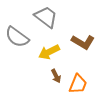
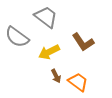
brown L-shape: rotated 25 degrees clockwise
orange trapezoid: moved 2 px up; rotated 75 degrees counterclockwise
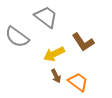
yellow arrow: moved 5 px right, 2 px down
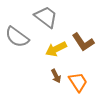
yellow arrow: moved 2 px right, 5 px up
orange trapezoid: rotated 20 degrees clockwise
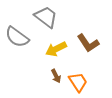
brown L-shape: moved 5 px right, 1 px down
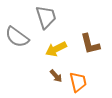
gray trapezoid: rotated 35 degrees clockwise
brown L-shape: moved 2 px right, 1 px down; rotated 20 degrees clockwise
brown arrow: rotated 16 degrees counterclockwise
orange trapezoid: rotated 20 degrees clockwise
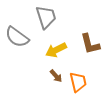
yellow arrow: moved 1 px down
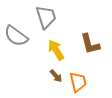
gray semicircle: moved 1 px left, 1 px up
yellow arrow: rotated 85 degrees clockwise
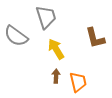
brown L-shape: moved 5 px right, 6 px up
yellow arrow: moved 1 px up
brown arrow: rotated 136 degrees counterclockwise
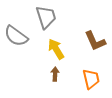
brown L-shape: moved 3 px down; rotated 10 degrees counterclockwise
brown arrow: moved 1 px left, 2 px up
orange trapezoid: moved 13 px right, 3 px up
